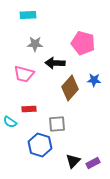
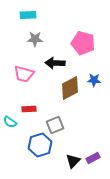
gray star: moved 5 px up
brown diamond: rotated 20 degrees clockwise
gray square: moved 2 px left, 1 px down; rotated 18 degrees counterclockwise
blue hexagon: rotated 25 degrees clockwise
purple rectangle: moved 5 px up
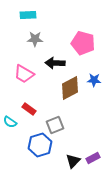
pink trapezoid: rotated 15 degrees clockwise
red rectangle: rotated 40 degrees clockwise
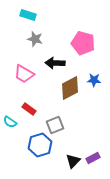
cyan rectangle: rotated 21 degrees clockwise
gray star: rotated 14 degrees clockwise
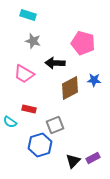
gray star: moved 2 px left, 2 px down
red rectangle: rotated 24 degrees counterclockwise
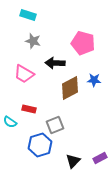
purple rectangle: moved 7 px right
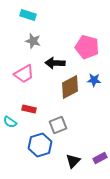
pink pentagon: moved 4 px right, 4 px down
pink trapezoid: rotated 60 degrees counterclockwise
brown diamond: moved 1 px up
gray square: moved 3 px right
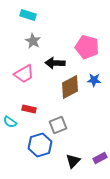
gray star: rotated 14 degrees clockwise
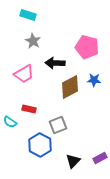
blue hexagon: rotated 15 degrees counterclockwise
